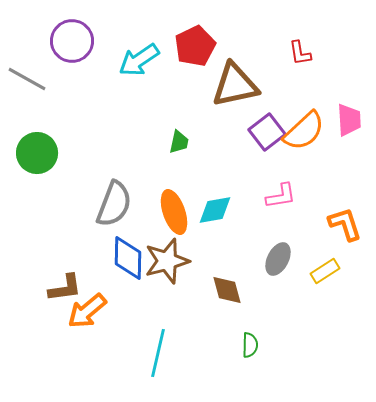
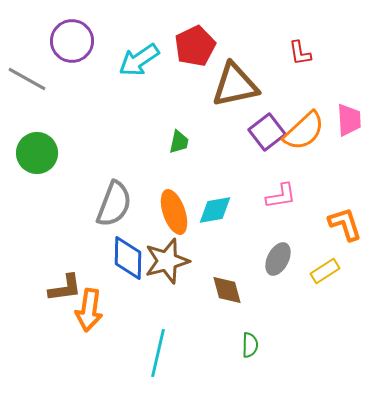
orange arrow: moved 2 px right, 1 px up; rotated 42 degrees counterclockwise
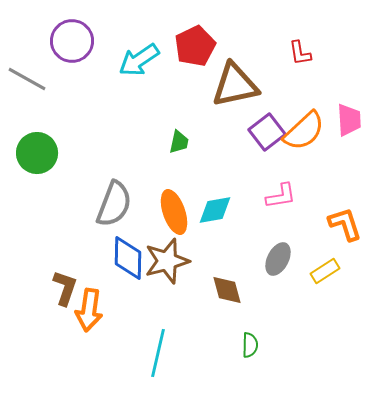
brown L-shape: rotated 63 degrees counterclockwise
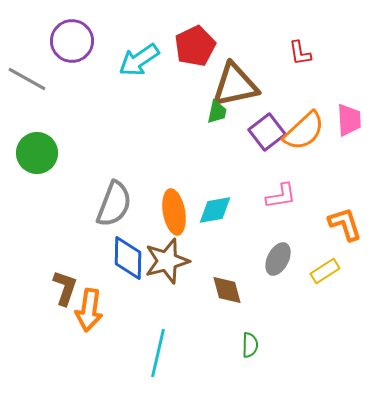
green trapezoid: moved 38 px right, 30 px up
orange ellipse: rotated 9 degrees clockwise
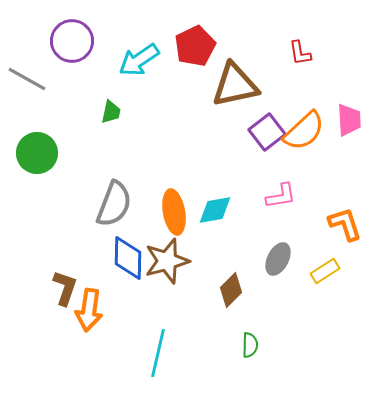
green trapezoid: moved 106 px left
brown diamond: moved 4 px right; rotated 60 degrees clockwise
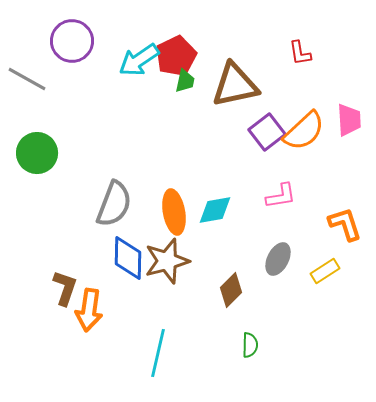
red pentagon: moved 19 px left, 10 px down
green trapezoid: moved 74 px right, 31 px up
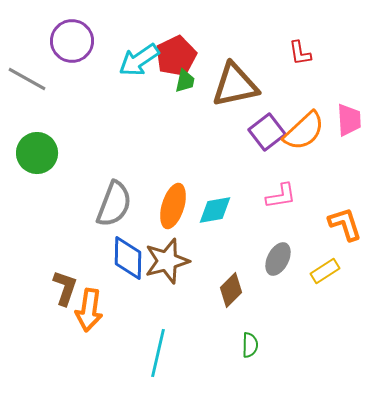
orange ellipse: moved 1 px left, 6 px up; rotated 27 degrees clockwise
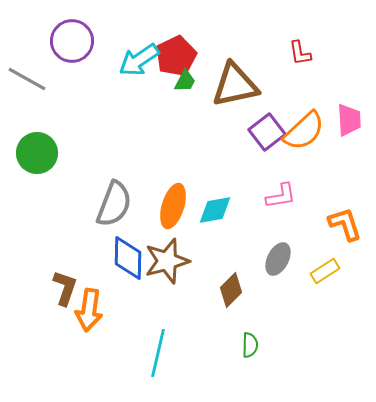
green trapezoid: rotated 15 degrees clockwise
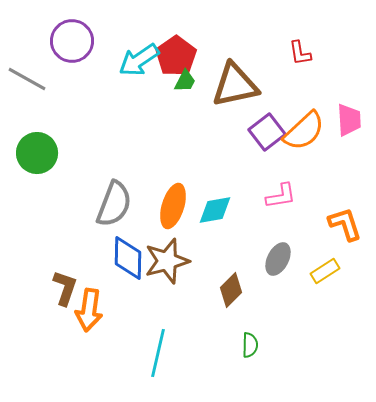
red pentagon: rotated 9 degrees counterclockwise
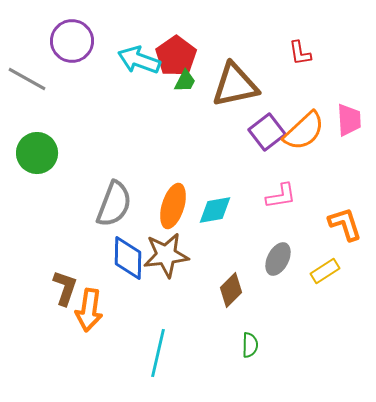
cyan arrow: rotated 54 degrees clockwise
brown star: moved 1 px left, 6 px up; rotated 9 degrees clockwise
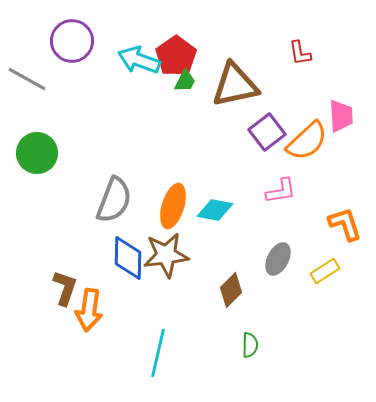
pink trapezoid: moved 8 px left, 4 px up
orange semicircle: moved 3 px right, 10 px down
pink L-shape: moved 5 px up
gray semicircle: moved 4 px up
cyan diamond: rotated 21 degrees clockwise
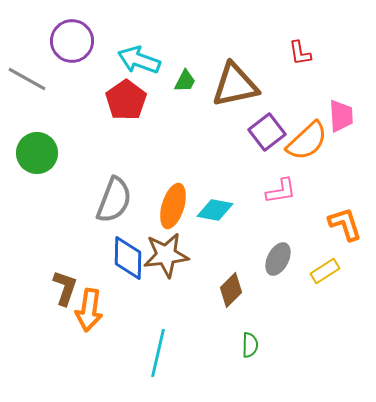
red pentagon: moved 50 px left, 44 px down
